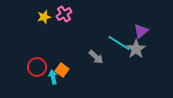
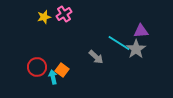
purple triangle: rotated 35 degrees clockwise
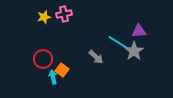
pink cross: rotated 21 degrees clockwise
purple triangle: moved 2 px left
gray star: moved 2 px left, 2 px down
red circle: moved 6 px right, 8 px up
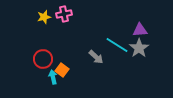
purple triangle: moved 1 px right, 1 px up
cyan line: moved 2 px left, 2 px down
gray star: moved 5 px right, 3 px up
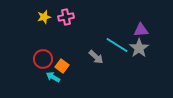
pink cross: moved 2 px right, 3 px down
purple triangle: moved 1 px right
orange square: moved 4 px up
cyan arrow: rotated 48 degrees counterclockwise
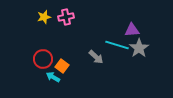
purple triangle: moved 9 px left
cyan line: rotated 15 degrees counterclockwise
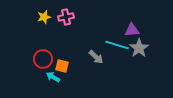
orange square: rotated 24 degrees counterclockwise
